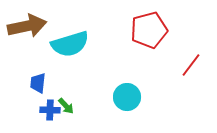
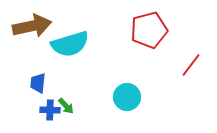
brown arrow: moved 5 px right
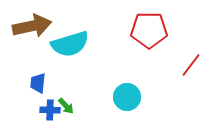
red pentagon: rotated 15 degrees clockwise
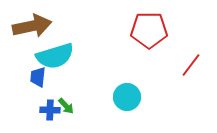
cyan semicircle: moved 15 px left, 12 px down
blue trapezoid: moved 6 px up
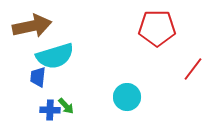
red pentagon: moved 8 px right, 2 px up
red line: moved 2 px right, 4 px down
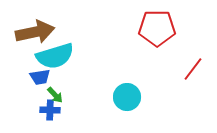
brown arrow: moved 3 px right, 6 px down
blue trapezoid: moved 2 px right; rotated 105 degrees counterclockwise
green arrow: moved 11 px left, 11 px up
